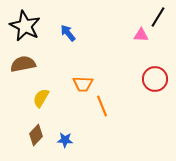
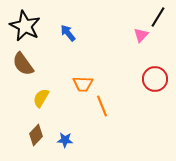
pink triangle: rotated 49 degrees counterclockwise
brown semicircle: rotated 115 degrees counterclockwise
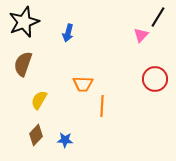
black star: moved 1 px left, 4 px up; rotated 24 degrees clockwise
blue arrow: rotated 126 degrees counterclockwise
brown semicircle: rotated 55 degrees clockwise
yellow semicircle: moved 2 px left, 2 px down
orange line: rotated 25 degrees clockwise
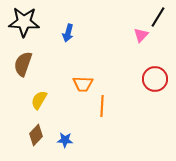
black star: rotated 24 degrees clockwise
